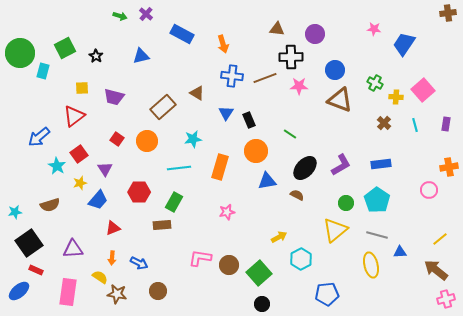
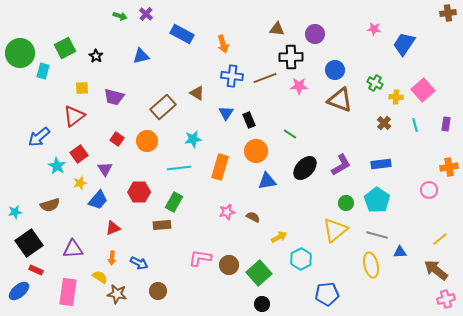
brown semicircle at (297, 195): moved 44 px left, 22 px down
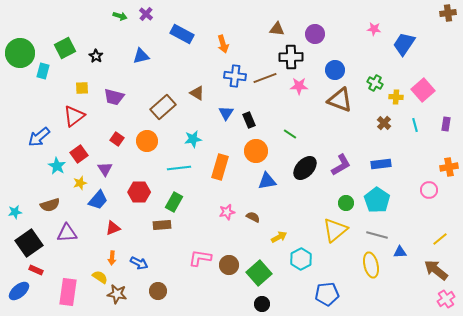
blue cross at (232, 76): moved 3 px right
purple triangle at (73, 249): moved 6 px left, 16 px up
pink cross at (446, 299): rotated 18 degrees counterclockwise
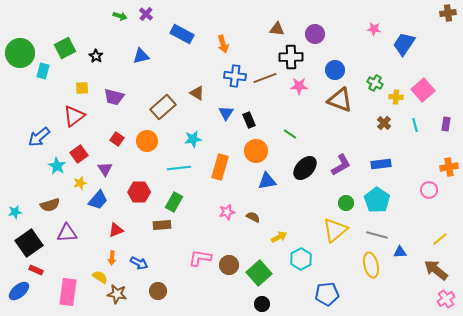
red triangle at (113, 228): moved 3 px right, 2 px down
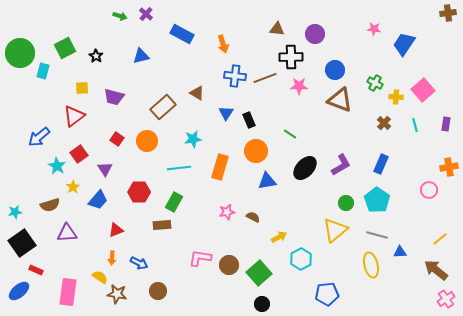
blue rectangle at (381, 164): rotated 60 degrees counterclockwise
yellow star at (80, 183): moved 7 px left, 4 px down; rotated 16 degrees counterclockwise
black square at (29, 243): moved 7 px left
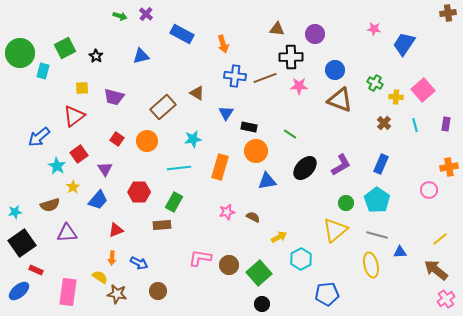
black rectangle at (249, 120): moved 7 px down; rotated 56 degrees counterclockwise
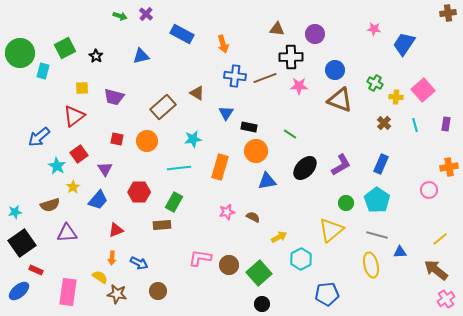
red square at (117, 139): rotated 24 degrees counterclockwise
yellow triangle at (335, 230): moved 4 px left
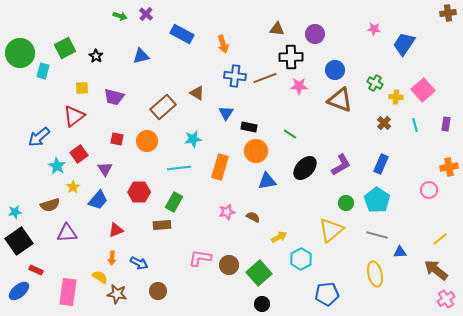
black square at (22, 243): moved 3 px left, 2 px up
yellow ellipse at (371, 265): moved 4 px right, 9 px down
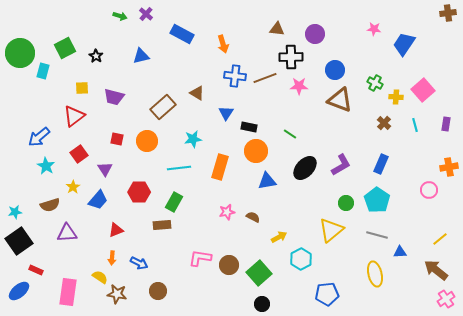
cyan star at (57, 166): moved 11 px left
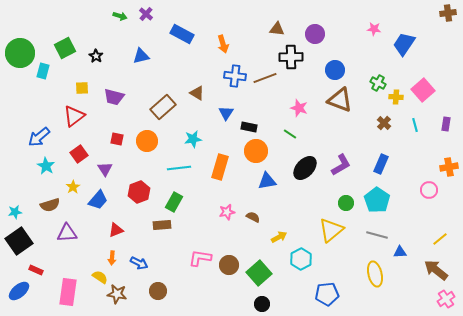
green cross at (375, 83): moved 3 px right
pink star at (299, 86): moved 22 px down; rotated 18 degrees clockwise
red hexagon at (139, 192): rotated 20 degrees counterclockwise
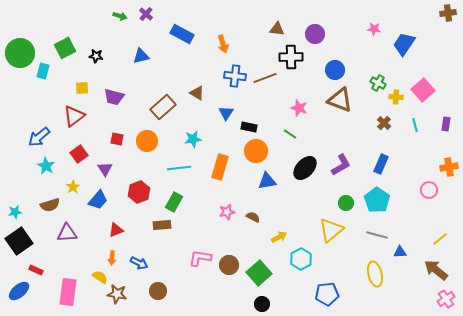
black star at (96, 56): rotated 24 degrees counterclockwise
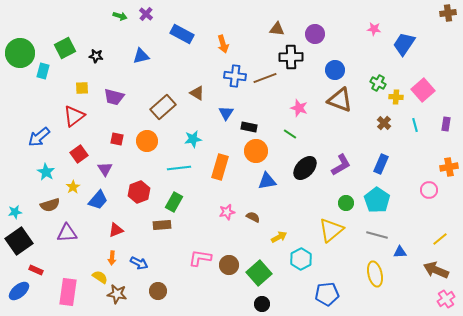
cyan star at (46, 166): moved 6 px down
brown arrow at (436, 270): rotated 15 degrees counterclockwise
